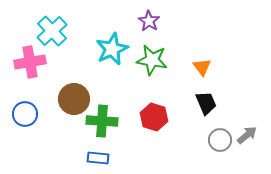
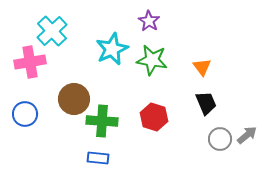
gray circle: moved 1 px up
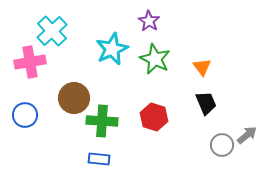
green star: moved 3 px right, 1 px up; rotated 16 degrees clockwise
brown circle: moved 1 px up
blue circle: moved 1 px down
gray circle: moved 2 px right, 6 px down
blue rectangle: moved 1 px right, 1 px down
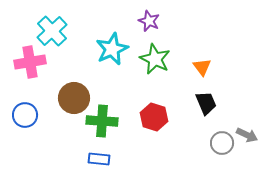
purple star: rotated 10 degrees counterclockwise
gray arrow: rotated 65 degrees clockwise
gray circle: moved 2 px up
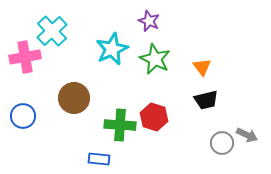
pink cross: moved 5 px left, 5 px up
black trapezoid: moved 3 px up; rotated 100 degrees clockwise
blue circle: moved 2 px left, 1 px down
green cross: moved 18 px right, 4 px down
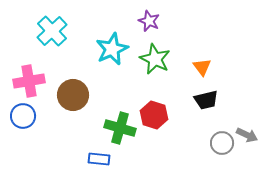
pink cross: moved 4 px right, 24 px down
brown circle: moved 1 px left, 3 px up
red hexagon: moved 2 px up
green cross: moved 3 px down; rotated 12 degrees clockwise
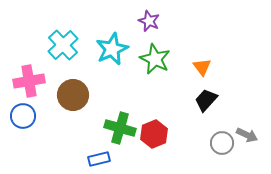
cyan cross: moved 11 px right, 14 px down
black trapezoid: rotated 145 degrees clockwise
red hexagon: moved 19 px down; rotated 20 degrees clockwise
blue rectangle: rotated 20 degrees counterclockwise
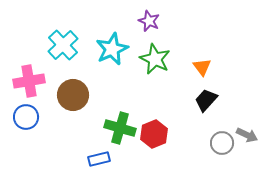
blue circle: moved 3 px right, 1 px down
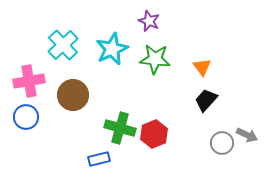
green star: rotated 20 degrees counterclockwise
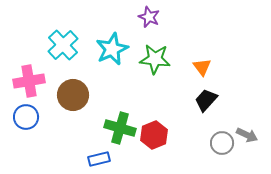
purple star: moved 4 px up
red hexagon: moved 1 px down
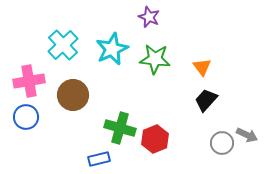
red hexagon: moved 1 px right, 4 px down
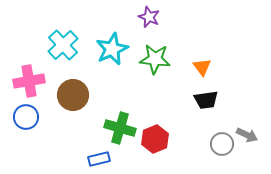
black trapezoid: rotated 140 degrees counterclockwise
gray circle: moved 1 px down
